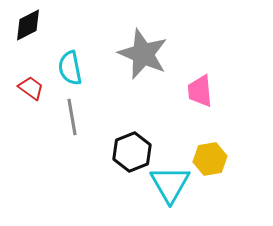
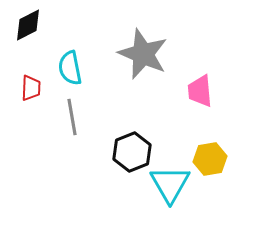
red trapezoid: rotated 56 degrees clockwise
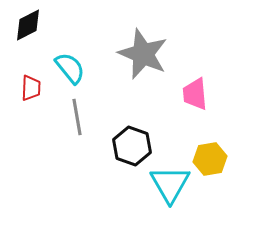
cyan semicircle: rotated 152 degrees clockwise
pink trapezoid: moved 5 px left, 3 px down
gray line: moved 5 px right
black hexagon: moved 6 px up; rotated 18 degrees counterclockwise
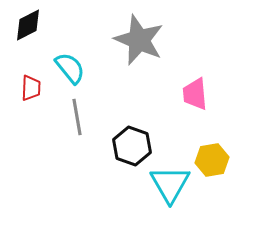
gray star: moved 4 px left, 14 px up
yellow hexagon: moved 2 px right, 1 px down
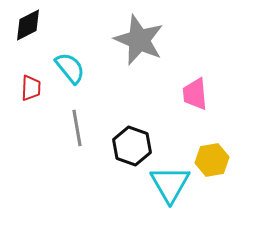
gray line: moved 11 px down
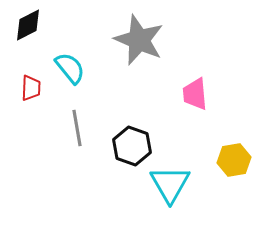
yellow hexagon: moved 22 px right
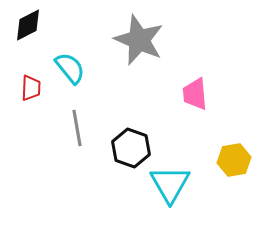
black hexagon: moved 1 px left, 2 px down
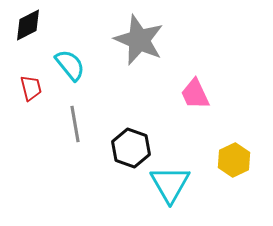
cyan semicircle: moved 3 px up
red trapezoid: rotated 16 degrees counterclockwise
pink trapezoid: rotated 20 degrees counterclockwise
gray line: moved 2 px left, 4 px up
yellow hexagon: rotated 16 degrees counterclockwise
